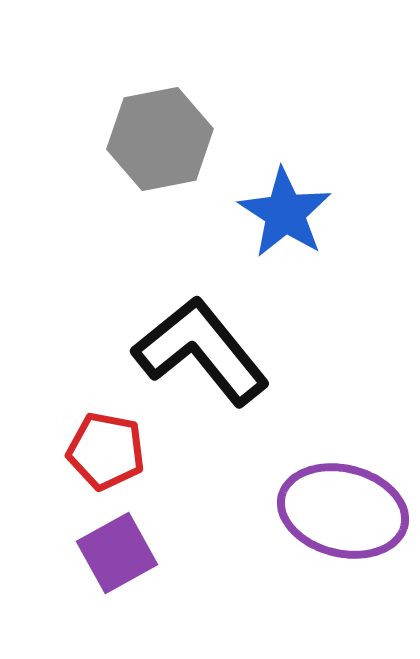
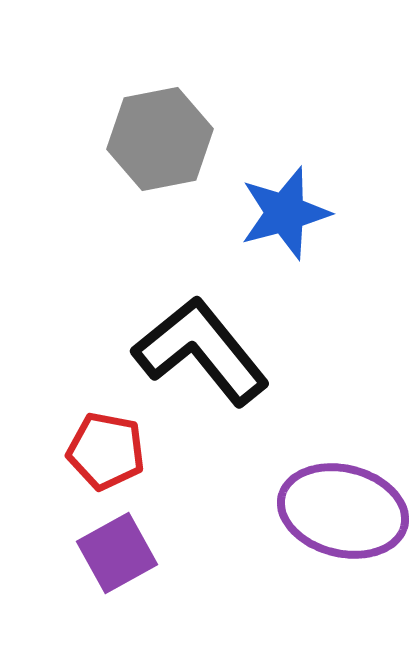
blue star: rotated 24 degrees clockwise
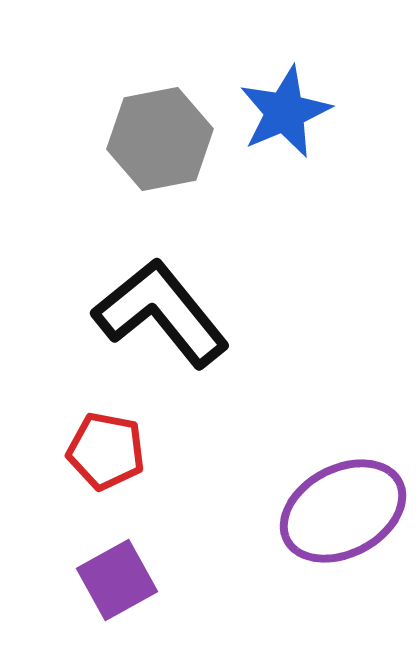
blue star: moved 101 px up; rotated 8 degrees counterclockwise
black L-shape: moved 40 px left, 38 px up
purple ellipse: rotated 42 degrees counterclockwise
purple square: moved 27 px down
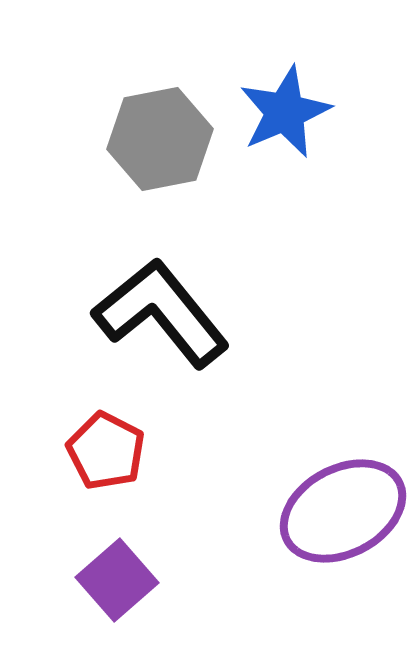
red pentagon: rotated 16 degrees clockwise
purple square: rotated 12 degrees counterclockwise
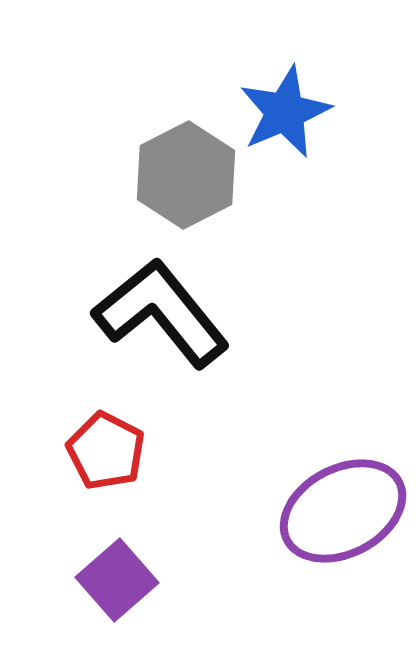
gray hexagon: moved 26 px right, 36 px down; rotated 16 degrees counterclockwise
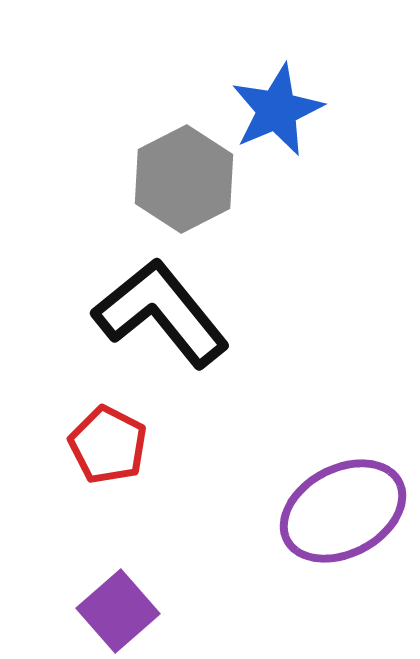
blue star: moved 8 px left, 2 px up
gray hexagon: moved 2 px left, 4 px down
red pentagon: moved 2 px right, 6 px up
purple square: moved 1 px right, 31 px down
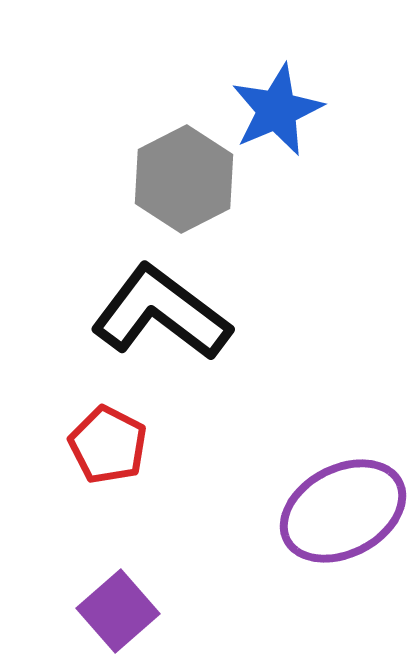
black L-shape: rotated 14 degrees counterclockwise
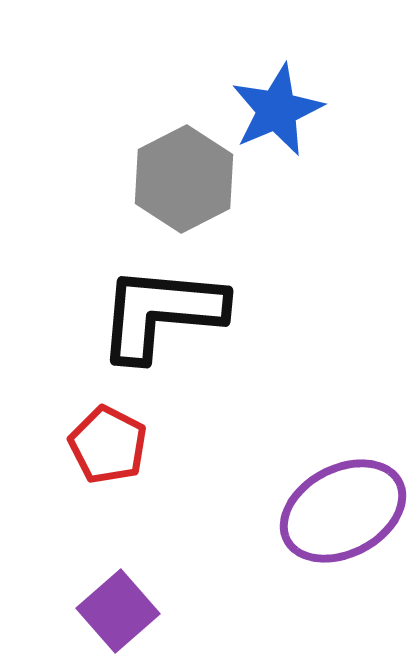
black L-shape: rotated 32 degrees counterclockwise
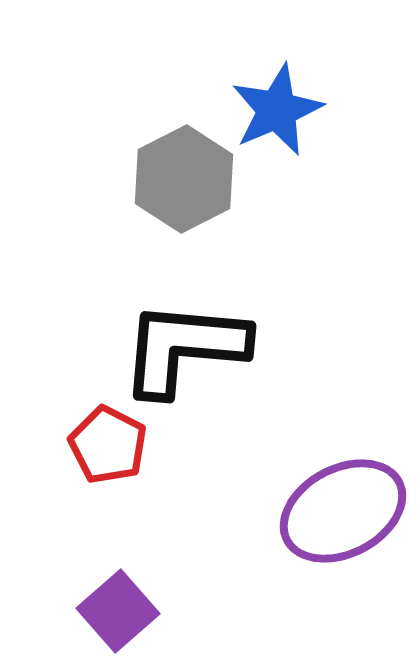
black L-shape: moved 23 px right, 35 px down
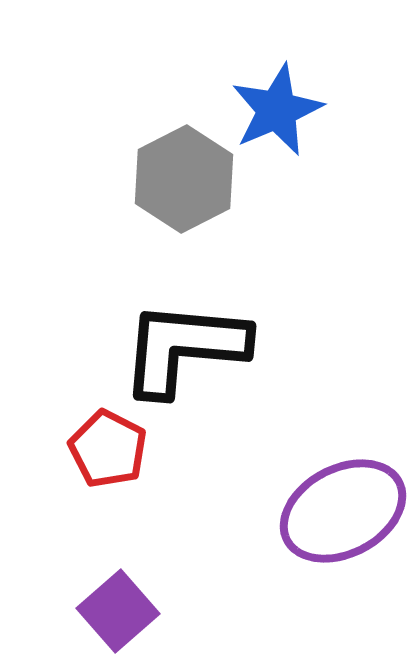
red pentagon: moved 4 px down
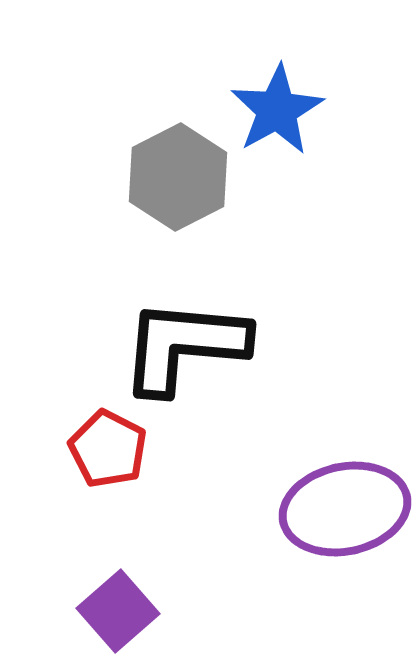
blue star: rotated 6 degrees counterclockwise
gray hexagon: moved 6 px left, 2 px up
black L-shape: moved 2 px up
purple ellipse: moved 2 px right, 2 px up; rotated 16 degrees clockwise
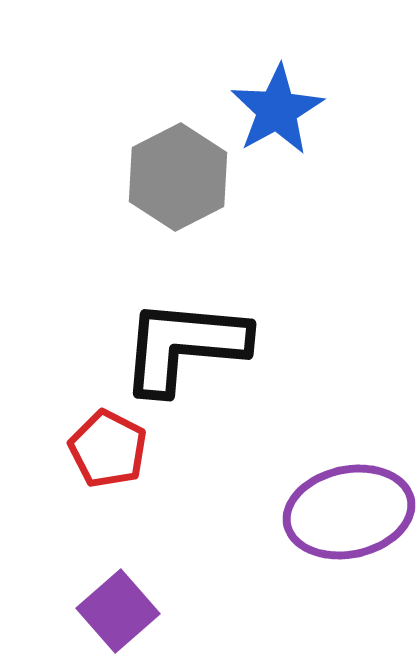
purple ellipse: moved 4 px right, 3 px down
